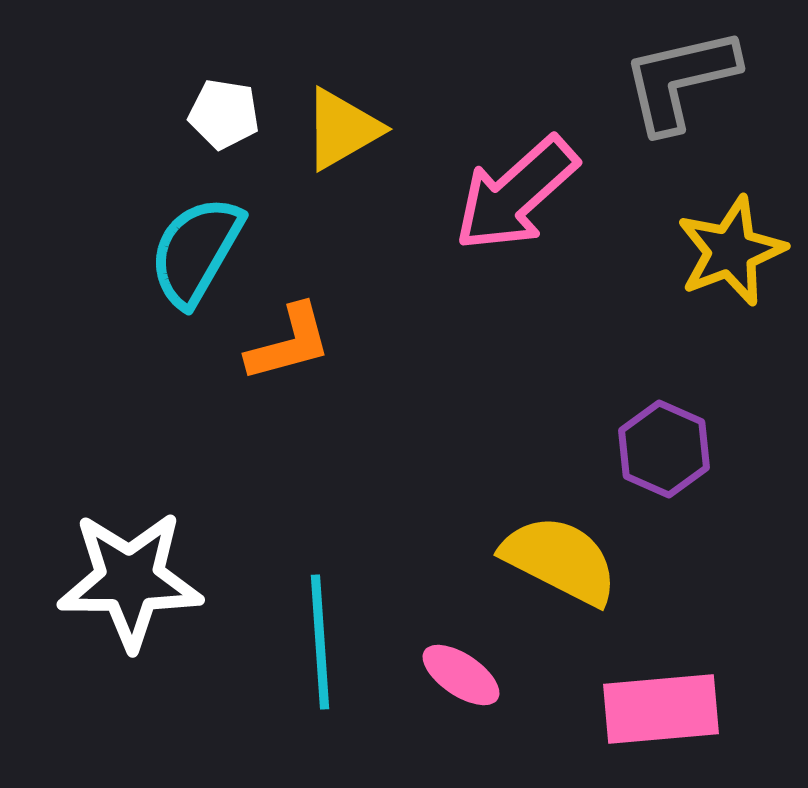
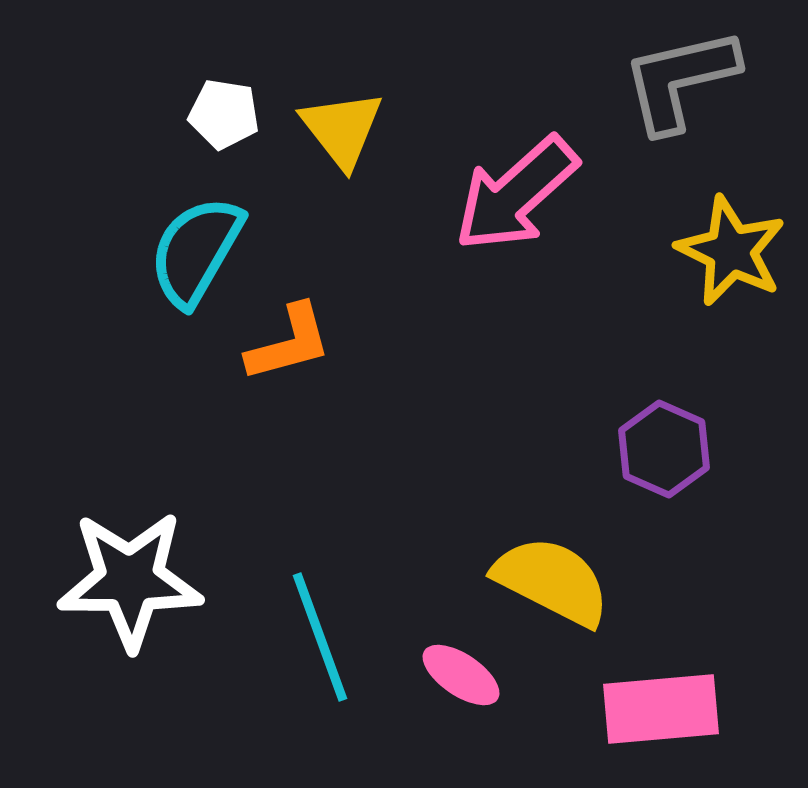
yellow triangle: rotated 38 degrees counterclockwise
yellow star: rotated 25 degrees counterclockwise
yellow semicircle: moved 8 px left, 21 px down
cyan line: moved 5 px up; rotated 16 degrees counterclockwise
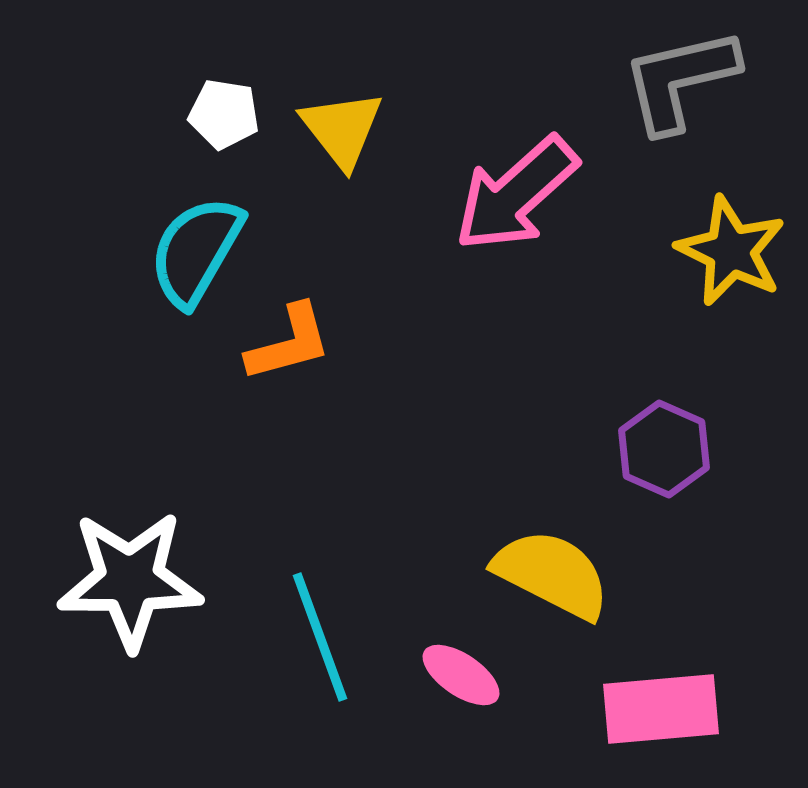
yellow semicircle: moved 7 px up
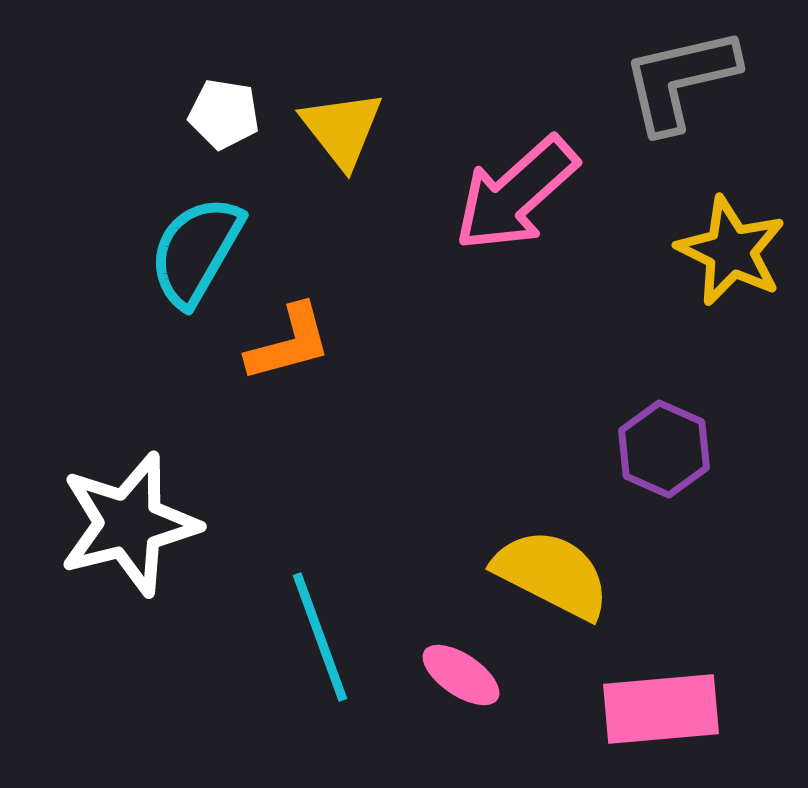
white star: moved 1 px left, 56 px up; rotated 14 degrees counterclockwise
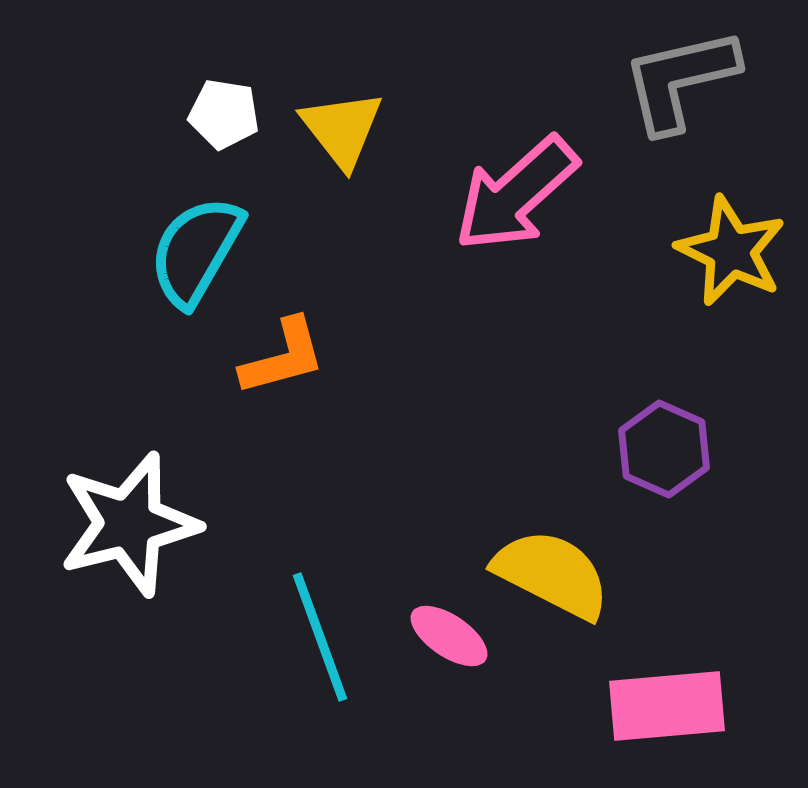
orange L-shape: moved 6 px left, 14 px down
pink ellipse: moved 12 px left, 39 px up
pink rectangle: moved 6 px right, 3 px up
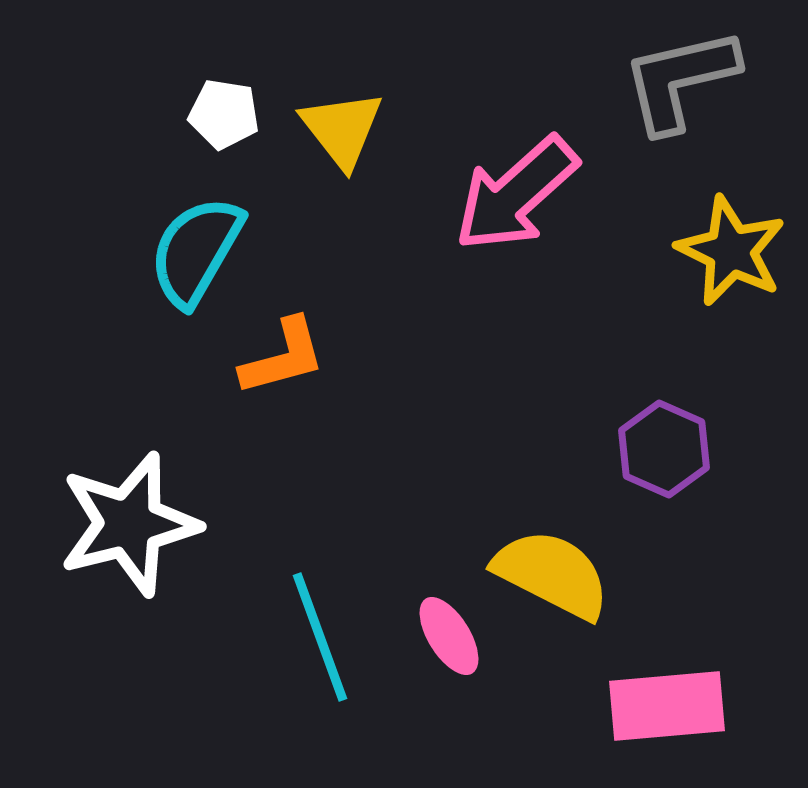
pink ellipse: rotated 24 degrees clockwise
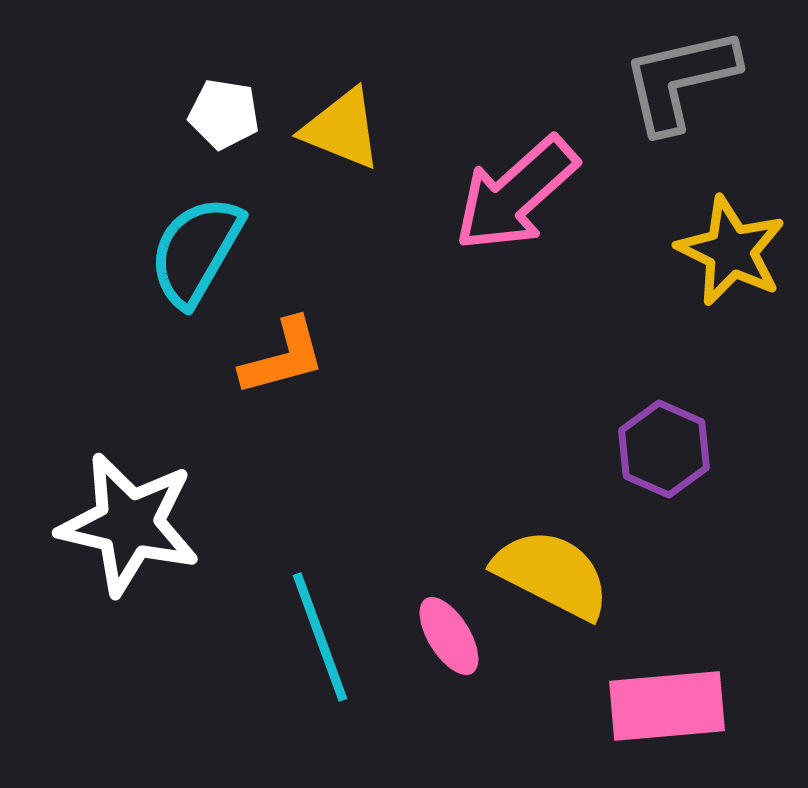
yellow triangle: rotated 30 degrees counterclockwise
white star: rotated 27 degrees clockwise
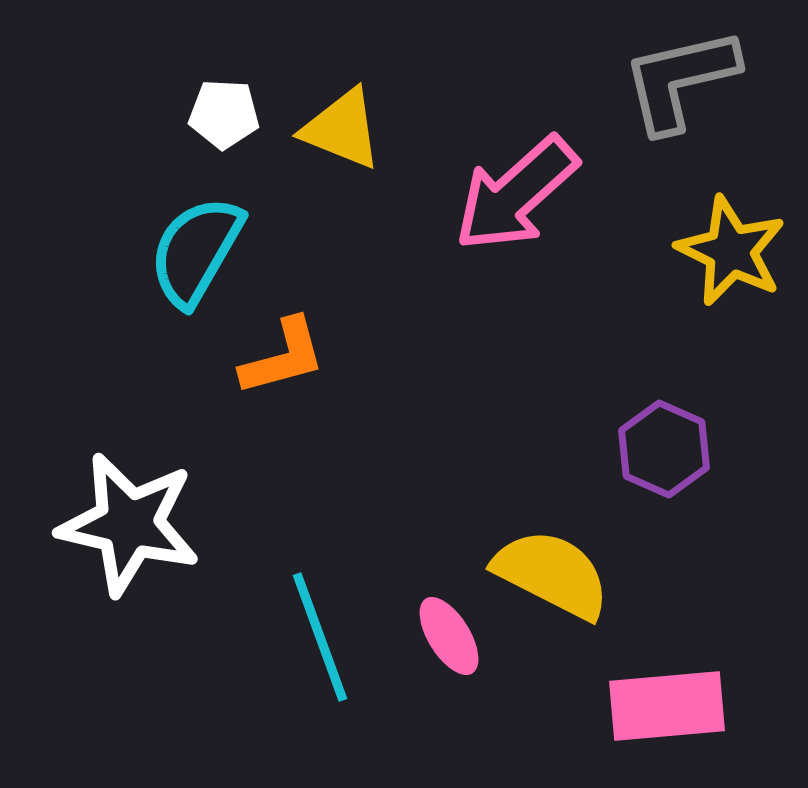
white pentagon: rotated 6 degrees counterclockwise
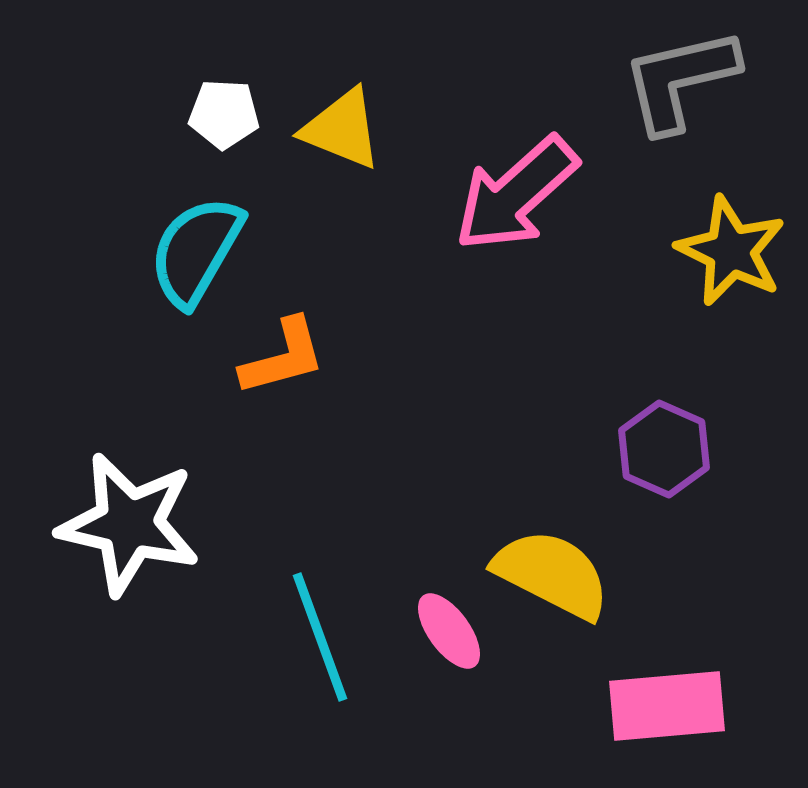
pink ellipse: moved 5 px up; rotated 4 degrees counterclockwise
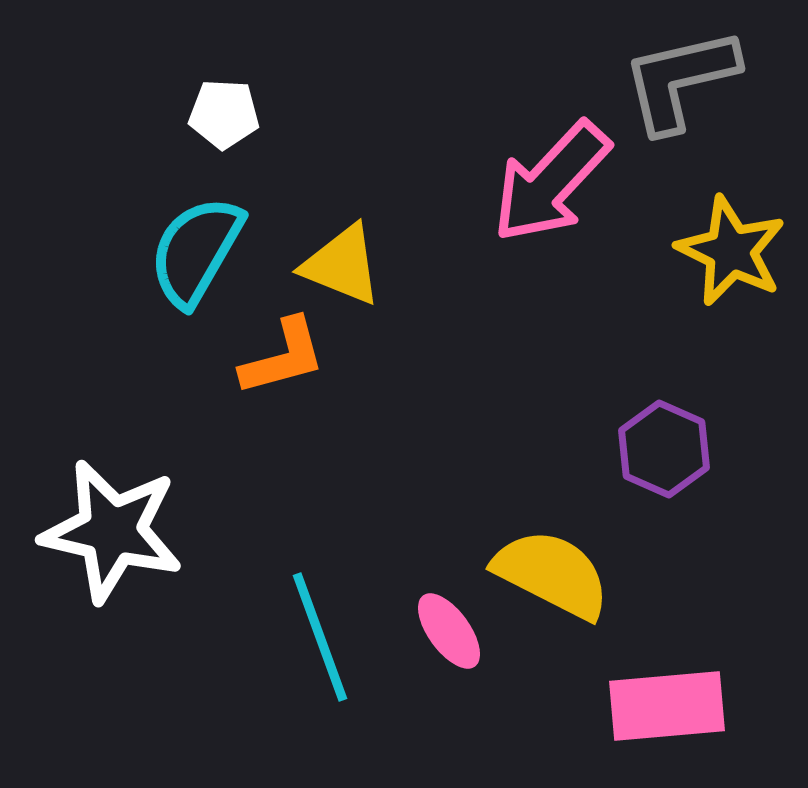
yellow triangle: moved 136 px down
pink arrow: moved 35 px right, 12 px up; rotated 5 degrees counterclockwise
white star: moved 17 px left, 7 px down
